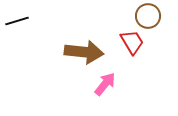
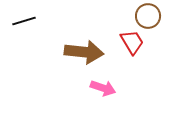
black line: moved 7 px right
pink arrow: moved 2 px left, 4 px down; rotated 70 degrees clockwise
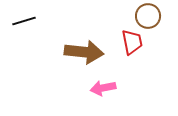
red trapezoid: rotated 20 degrees clockwise
pink arrow: rotated 150 degrees clockwise
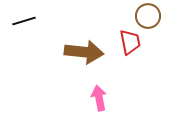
red trapezoid: moved 2 px left
pink arrow: moved 4 px left, 10 px down; rotated 90 degrees clockwise
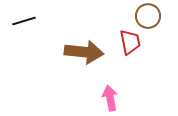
pink arrow: moved 11 px right
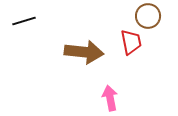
red trapezoid: moved 1 px right
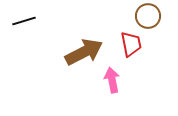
red trapezoid: moved 2 px down
brown arrow: rotated 33 degrees counterclockwise
pink arrow: moved 2 px right, 18 px up
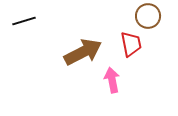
brown arrow: moved 1 px left
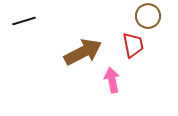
red trapezoid: moved 2 px right, 1 px down
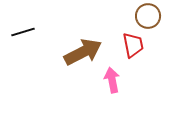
black line: moved 1 px left, 11 px down
